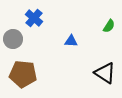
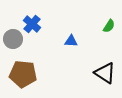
blue cross: moved 2 px left, 6 px down
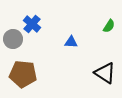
blue triangle: moved 1 px down
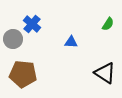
green semicircle: moved 1 px left, 2 px up
